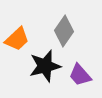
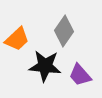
black star: rotated 20 degrees clockwise
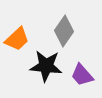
black star: moved 1 px right
purple trapezoid: moved 2 px right
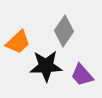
orange trapezoid: moved 1 px right, 3 px down
black star: rotated 8 degrees counterclockwise
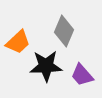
gray diamond: rotated 12 degrees counterclockwise
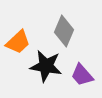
black star: rotated 12 degrees clockwise
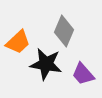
black star: moved 2 px up
purple trapezoid: moved 1 px right, 1 px up
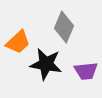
gray diamond: moved 4 px up
purple trapezoid: moved 3 px right, 3 px up; rotated 55 degrees counterclockwise
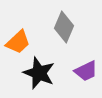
black star: moved 7 px left, 9 px down; rotated 12 degrees clockwise
purple trapezoid: rotated 20 degrees counterclockwise
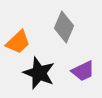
purple trapezoid: moved 3 px left
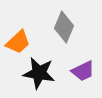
black star: rotated 12 degrees counterclockwise
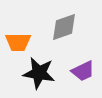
gray diamond: rotated 48 degrees clockwise
orange trapezoid: rotated 44 degrees clockwise
